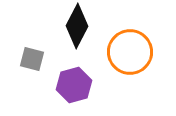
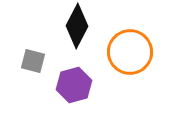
gray square: moved 1 px right, 2 px down
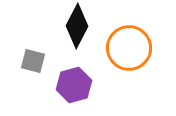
orange circle: moved 1 px left, 4 px up
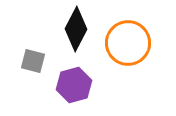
black diamond: moved 1 px left, 3 px down
orange circle: moved 1 px left, 5 px up
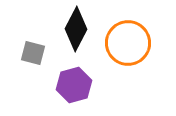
gray square: moved 8 px up
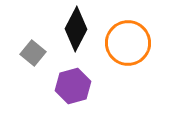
gray square: rotated 25 degrees clockwise
purple hexagon: moved 1 px left, 1 px down
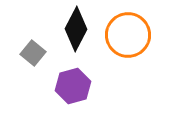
orange circle: moved 8 px up
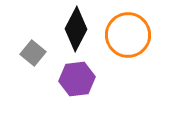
purple hexagon: moved 4 px right, 7 px up; rotated 8 degrees clockwise
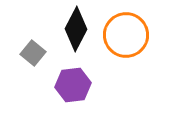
orange circle: moved 2 px left
purple hexagon: moved 4 px left, 6 px down
